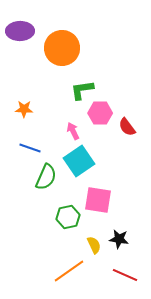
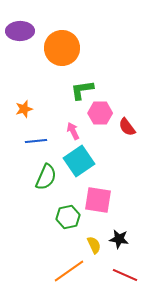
orange star: rotated 18 degrees counterclockwise
blue line: moved 6 px right, 7 px up; rotated 25 degrees counterclockwise
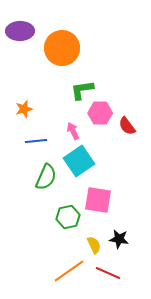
red semicircle: moved 1 px up
red line: moved 17 px left, 2 px up
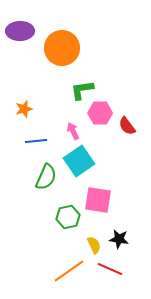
red line: moved 2 px right, 4 px up
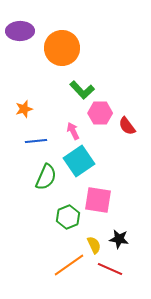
green L-shape: rotated 125 degrees counterclockwise
green hexagon: rotated 10 degrees counterclockwise
orange line: moved 6 px up
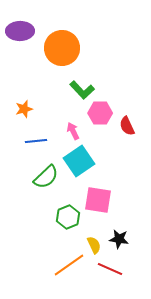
red semicircle: rotated 12 degrees clockwise
green semicircle: rotated 24 degrees clockwise
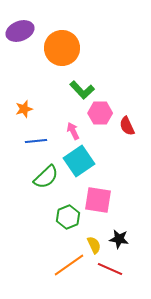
purple ellipse: rotated 20 degrees counterclockwise
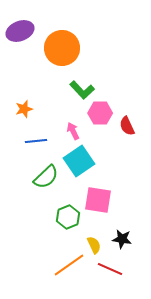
black star: moved 3 px right
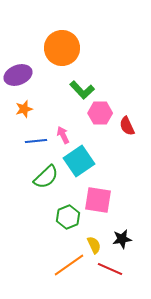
purple ellipse: moved 2 px left, 44 px down
pink arrow: moved 10 px left, 4 px down
black star: rotated 18 degrees counterclockwise
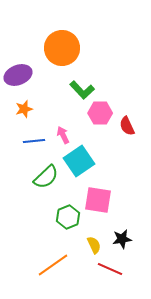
blue line: moved 2 px left
orange line: moved 16 px left
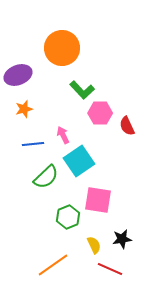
blue line: moved 1 px left, 3 px down
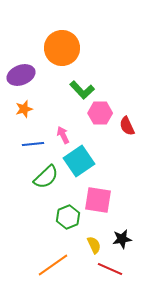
purple ellipse: moved 3 px right
